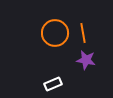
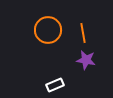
orange circle: moved 7 px left, 3 px up
white rectangle: moved 2 px right, 1 px down
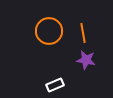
orange circle: moved 1 px right, 1 px down
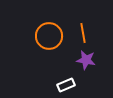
orange circle: moved 5 px down
white rectangle: moved 11 px right
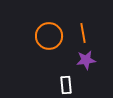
purple star: rotated 18 degrees counterclockwise
white rectangle: rotated 72 degrees counterclockwise
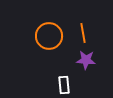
purple star: rotated 12 degrees clockwise
white rectangle: moved 2 px left
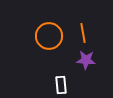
white rectangle: moved 3 px left
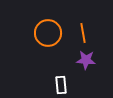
orange circle: moved 1 px left, 3 px up
